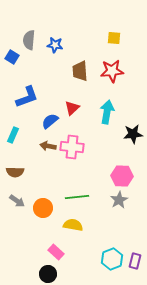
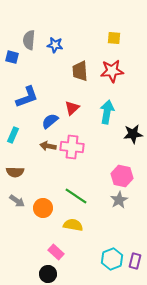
blue square: rotated 16 degrees counterclockwise
pink hexagon: rotated 10 degrees clockwise
green line: moved 1 px left, 1 px up; rotated 40 degrees clockwise
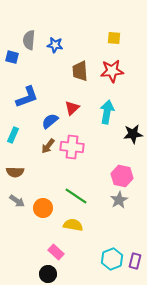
brown arrow: rotated 63 degrees counterclockwise
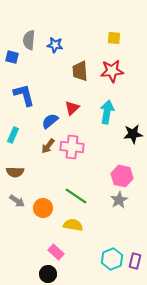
blue L-shape: moved 3 px left, 2 px up; rotated 85 degrees counterclockwise
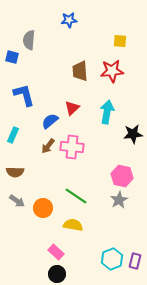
yellow square: moved 6 px right, 3 px down
blue star: moved 14 px right, 25 px up; rotated 14 degrees counterclockwise
black circle: moved 9 px right
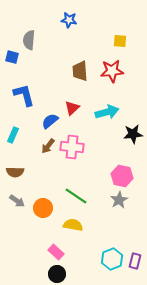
blue star: rotated 14 degrees clockwise
cyan arrow: rotated 65 degrees clockwise
